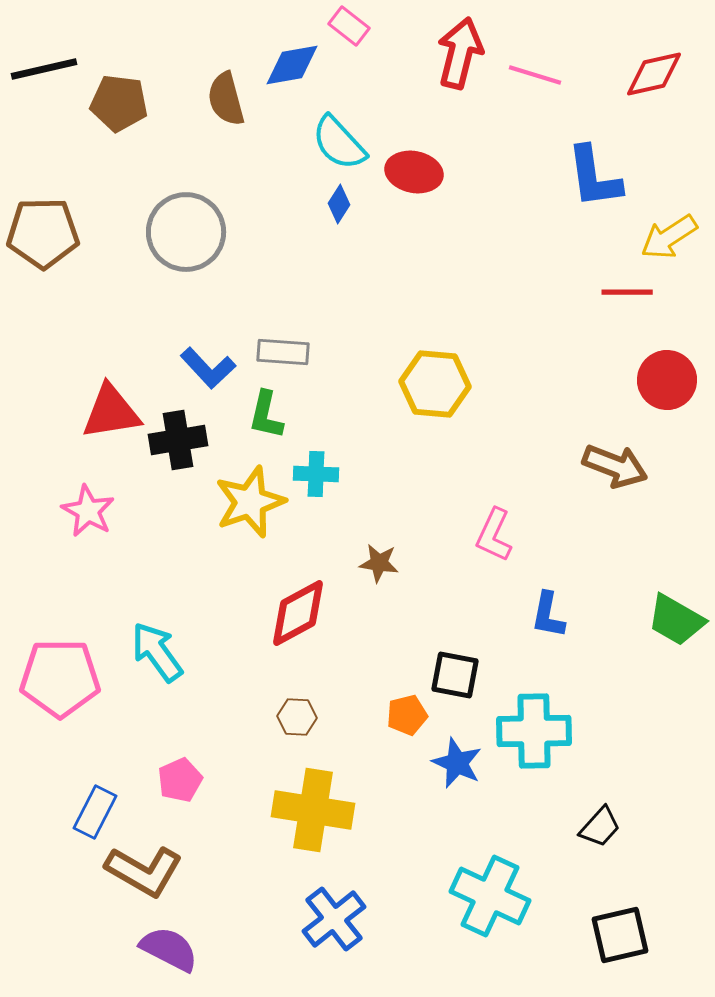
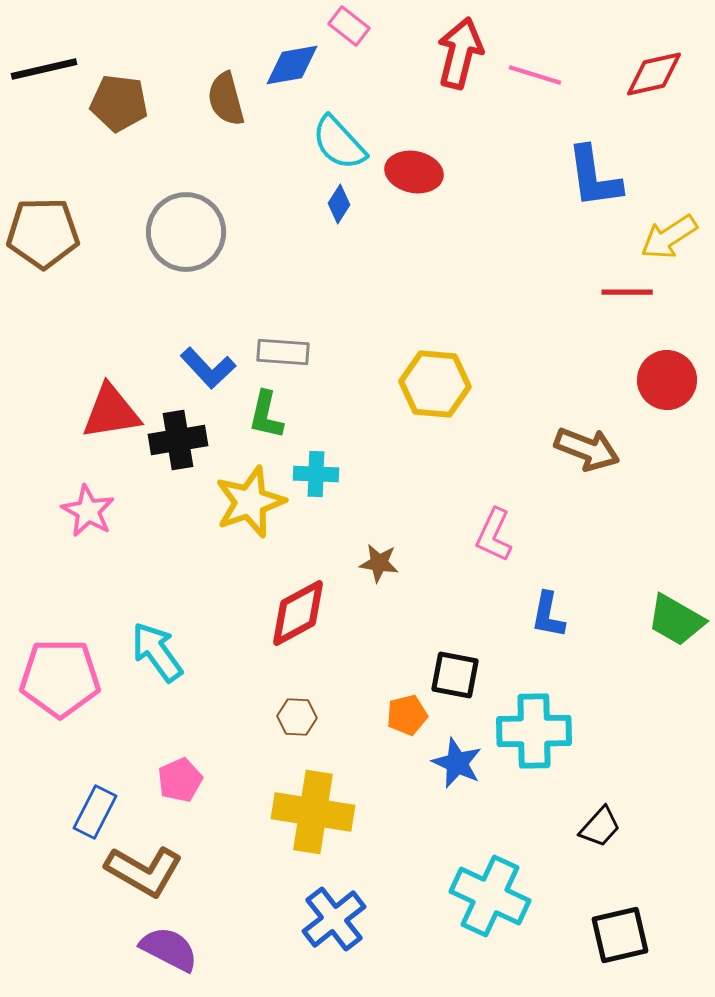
brown arrow at (615, 466): moved 28 px left, 17 px up
yellow cross at (313, 810): moved 2 px down
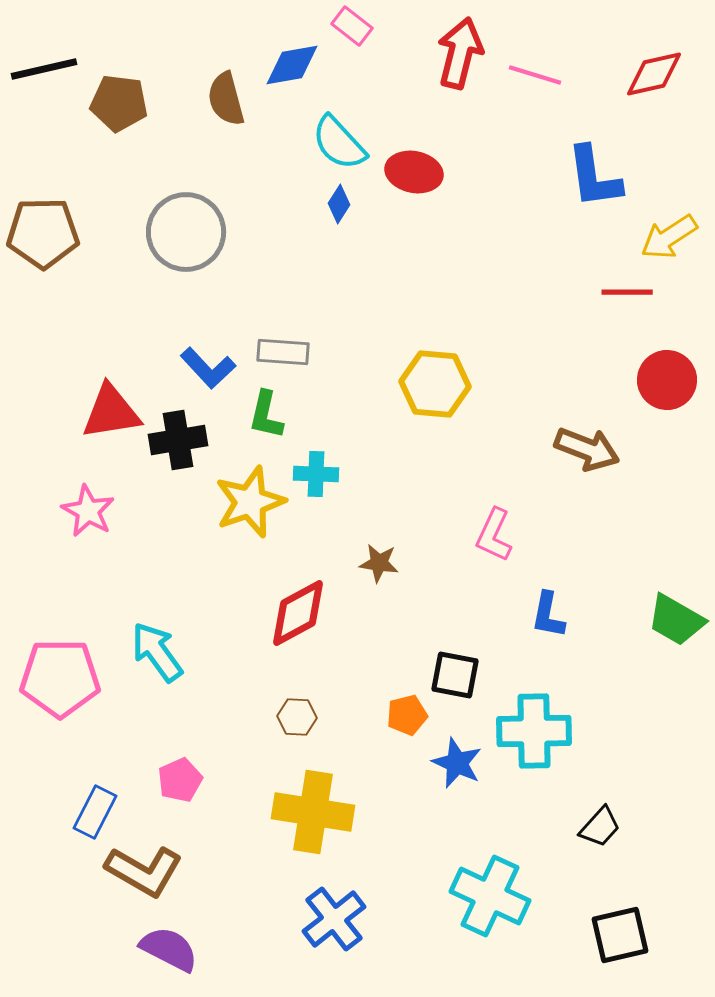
pink rectangle at (349, 26): moved 3 px right
